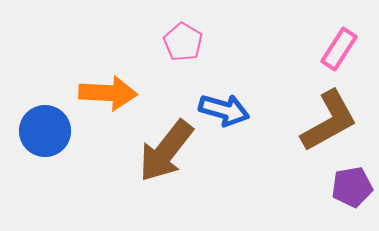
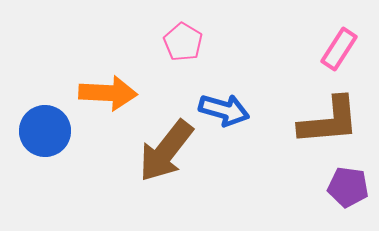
brown L-shape: rotated 24 degrees clockwise
purple pentagon: moved 4 px left; rotated 18 degrees clockwise
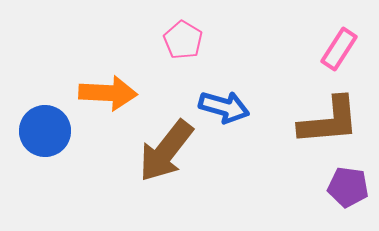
pink pentagon: moved 2 px up
blue arrow: moved 3 px up
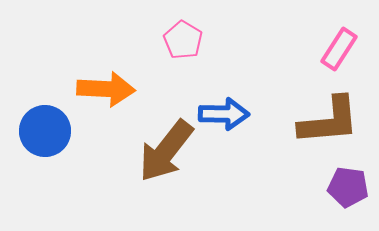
orange arrow: moved 2 px left, 4 px up
blue arrow: moved 7 px down; rotated 15 degrees counterclockwise
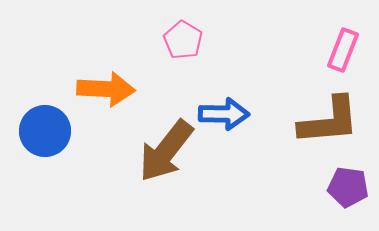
pink rectangle: moved 4 px right, 1 px down; rotated 12 degrees counterclockwise
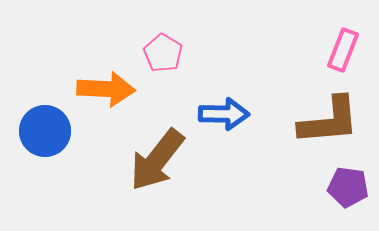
pink pentagon: moved 20 px left, 13 px down
brown arrow: moved 9 px left, 9 px down
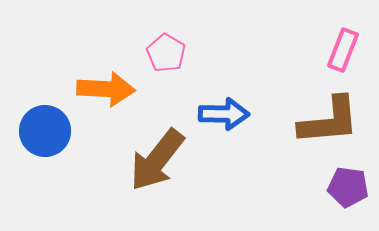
pink pentagon: moved 3 px right
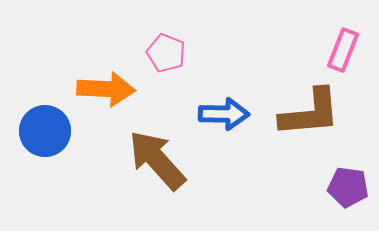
pink pentagon: rotated 9 degrees counterclockwise
brown L-shape: moved 19 px left, 8 px up
brown arrow: rotated 100 degrees clockwise
